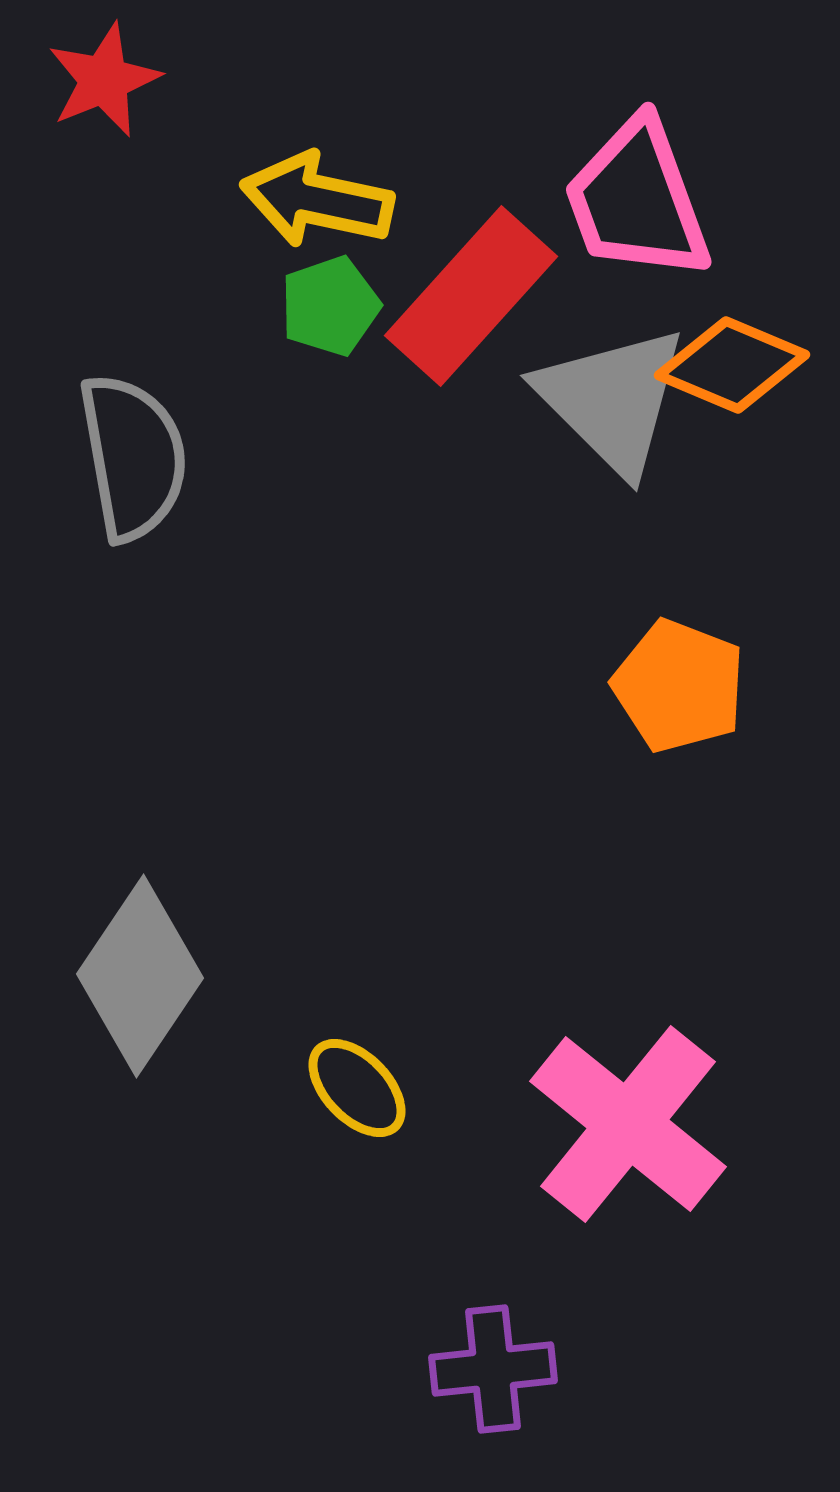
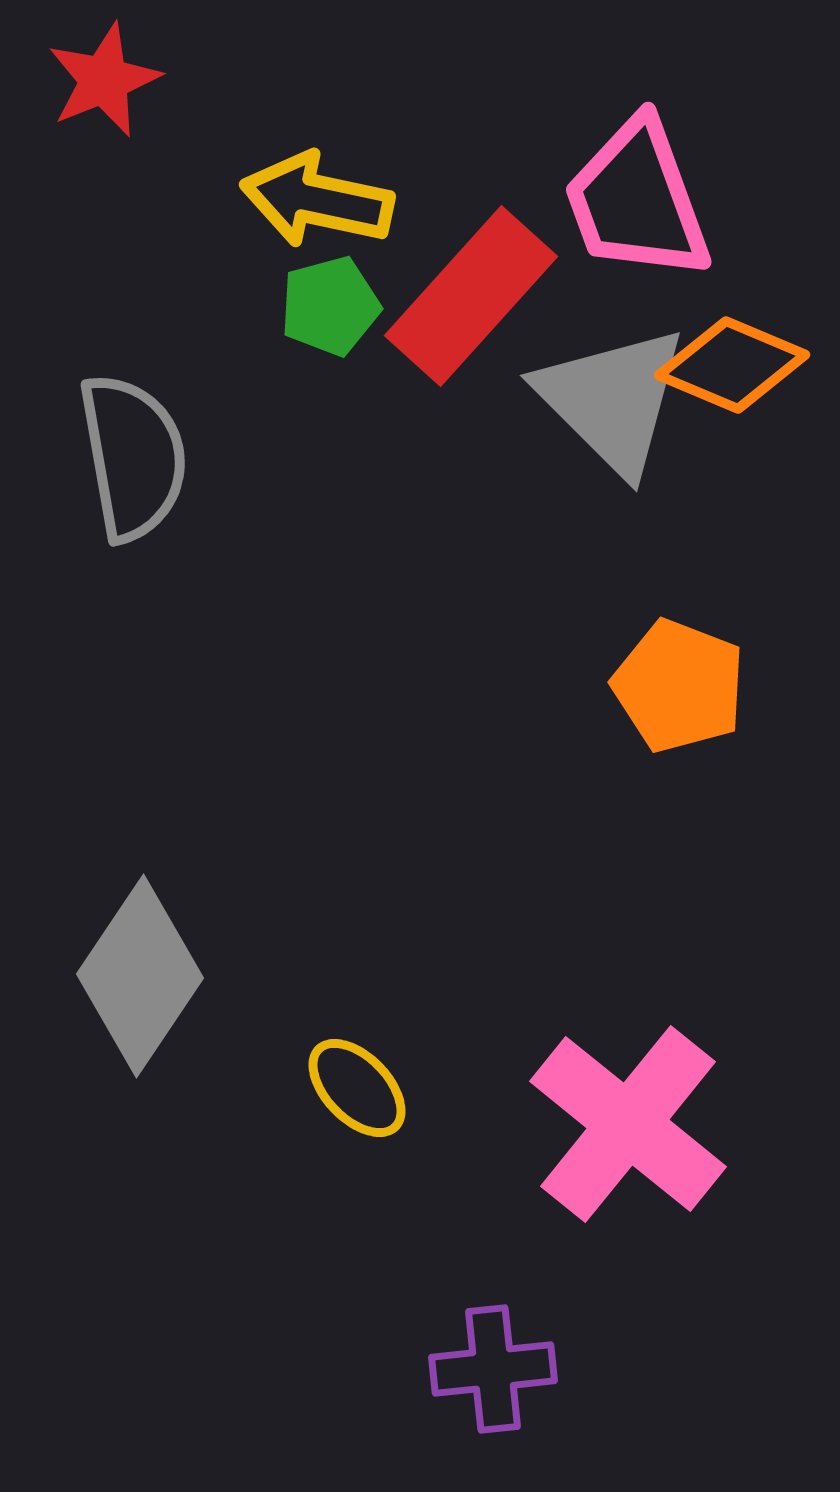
green pentagon: rotated 4 degrees clockwise
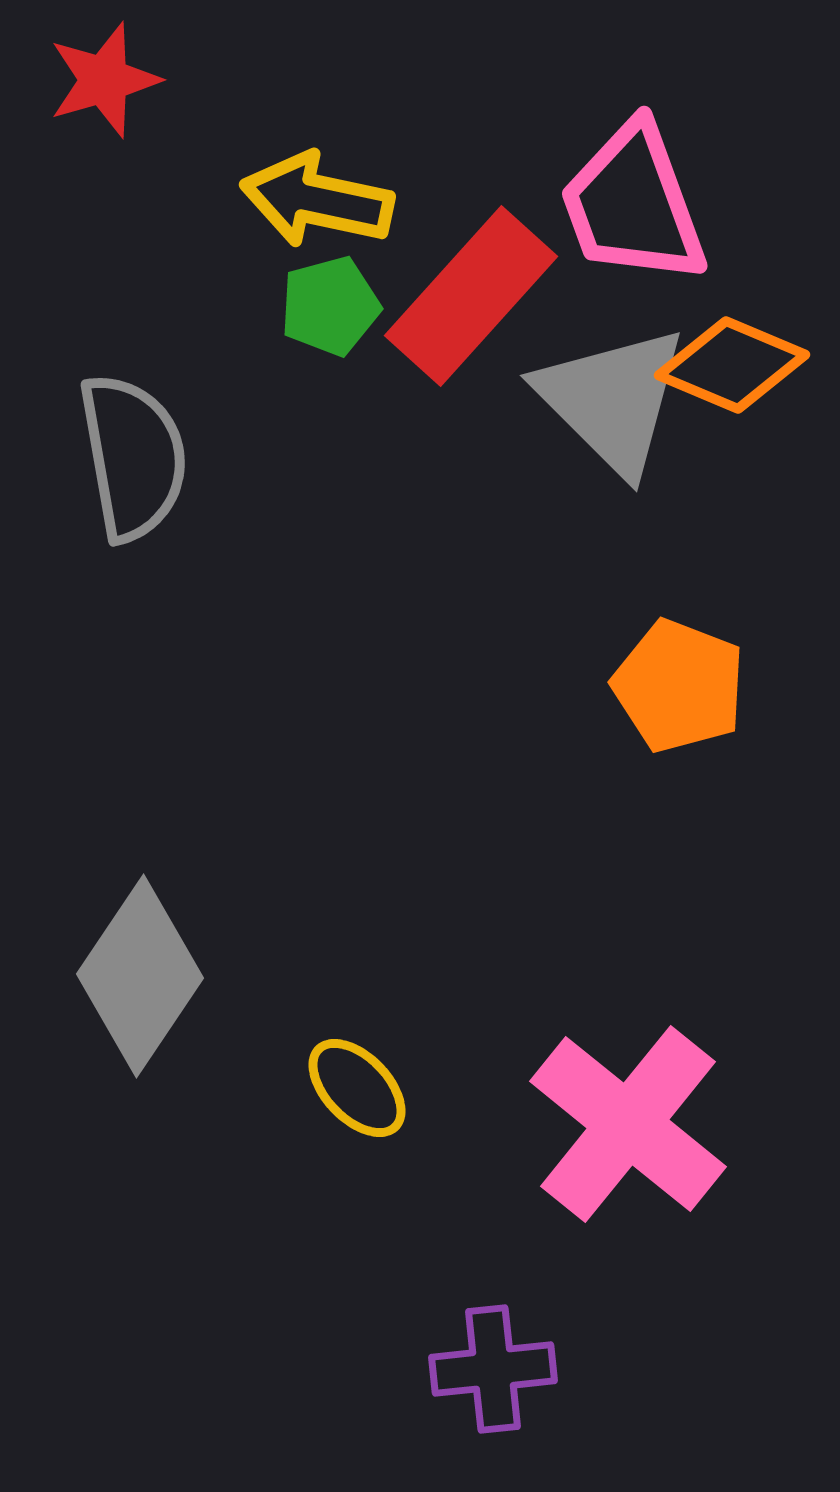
red star: rotated 6 degrees clockwise
pink trapezoid: moved 4 px left, 4 px down
